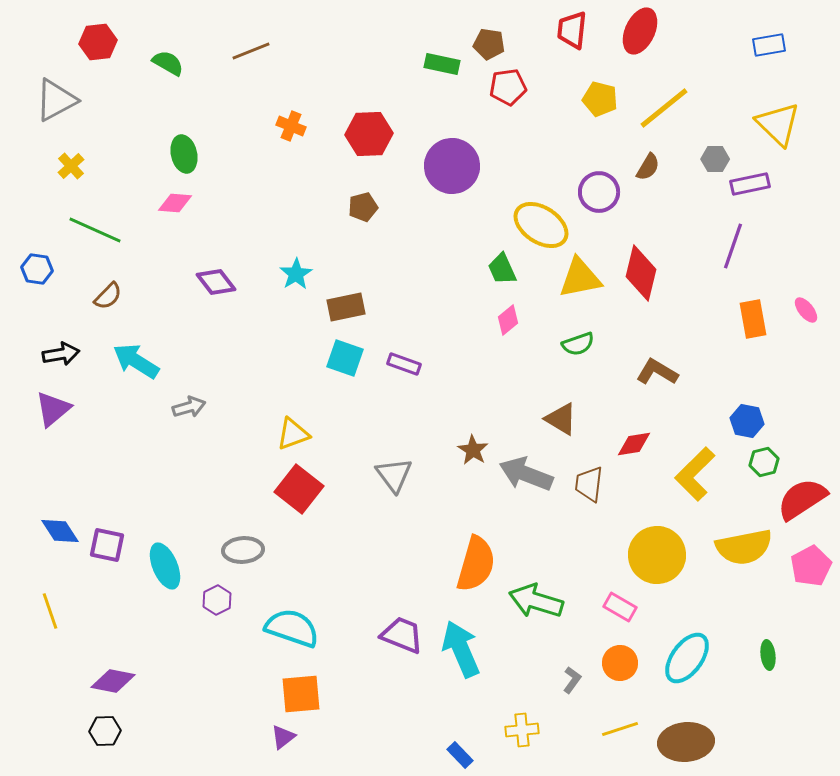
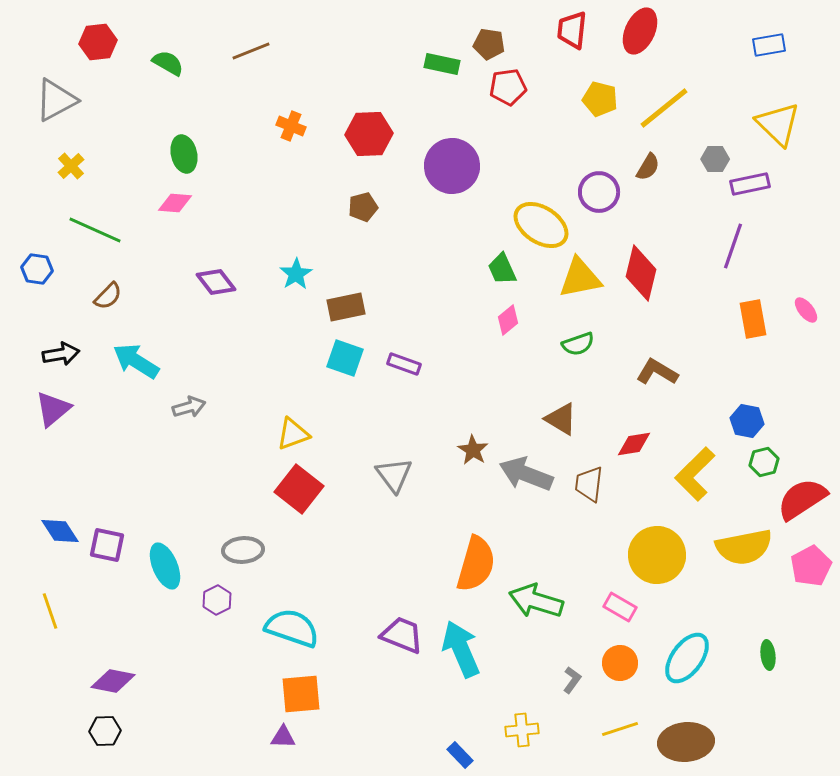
purple triangle at (283, 737): rotated 40 degrees clockwise
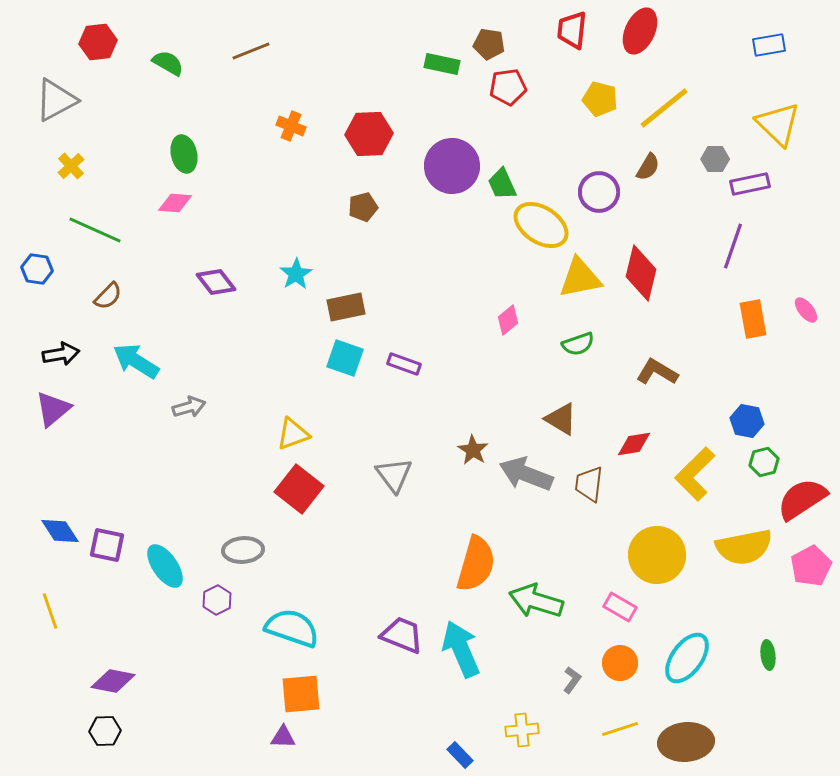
green trapezoid at (502, 269): moved 85 px up
cyan ellipse at (165, 566): rotated 12 degrees counterclockwise
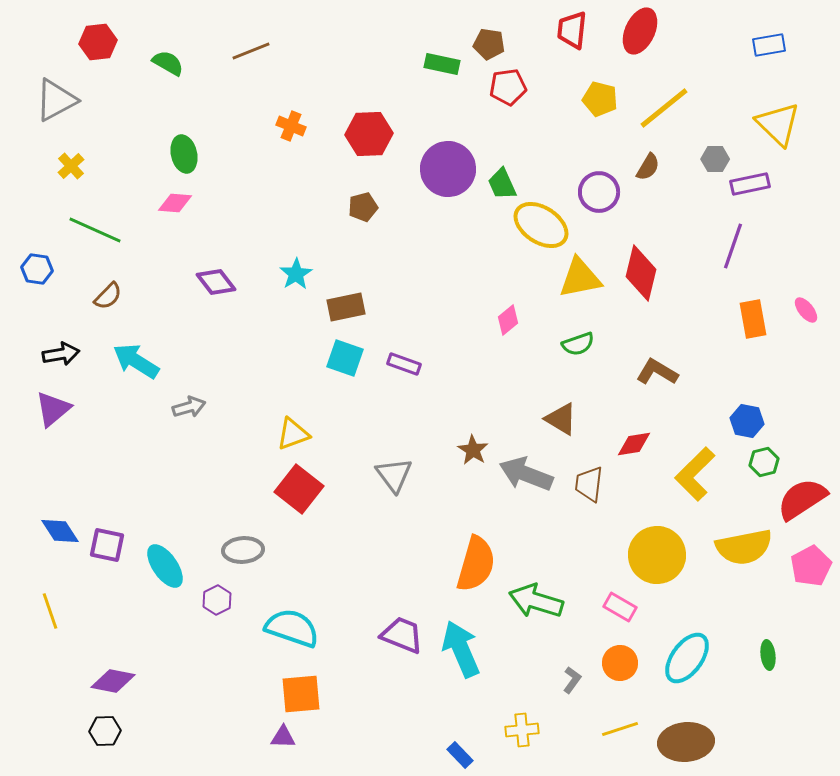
purple circle at (452, 166): moved 4 px left, 3 px down
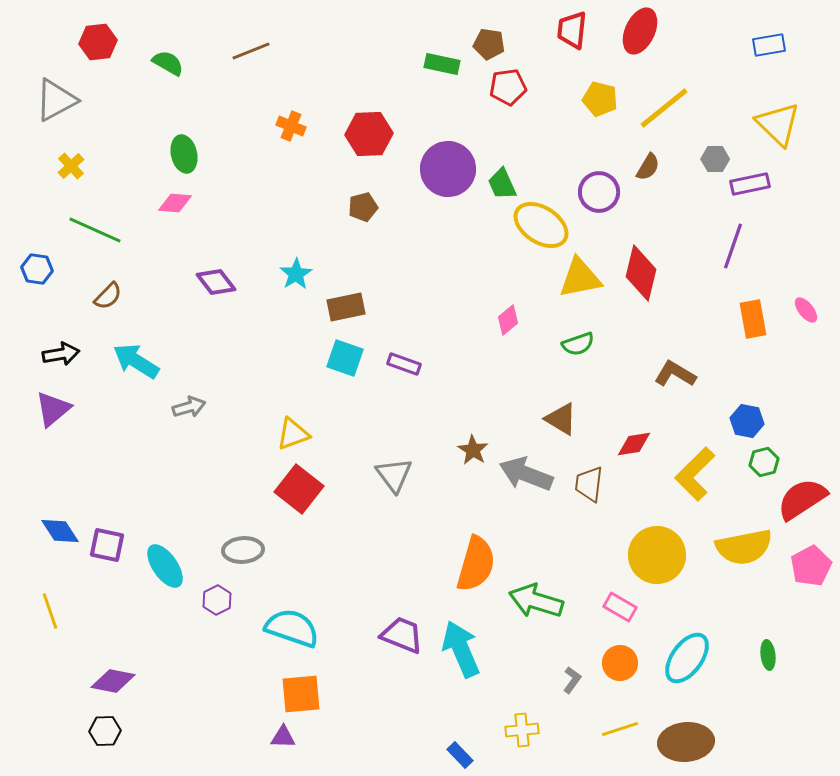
brown L-shape at (657, 372): moved 18 px right, 2 px down
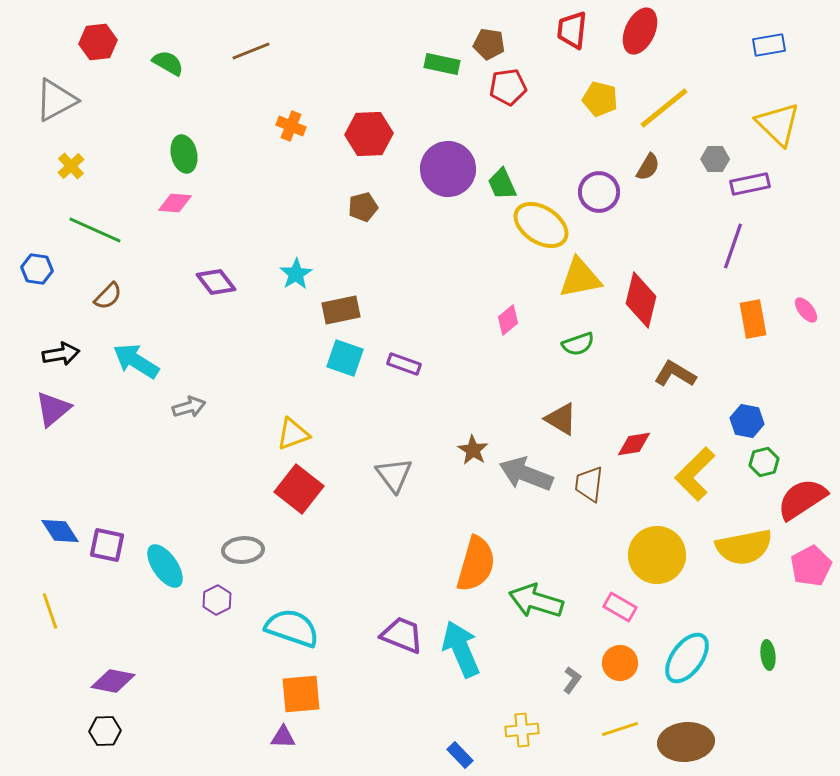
red diamond at (641, 273): moved 27 px down
brown rectangle at (346, 307): moved 5 px left, 3 px down
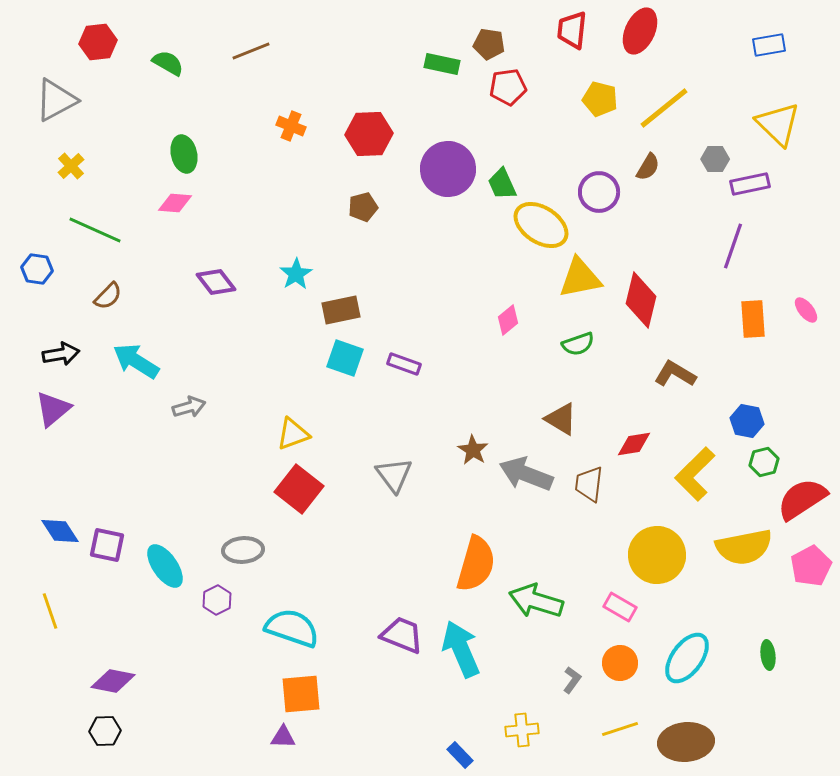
orange rectangle at (753, 319): rotated 6 degrees clockwise
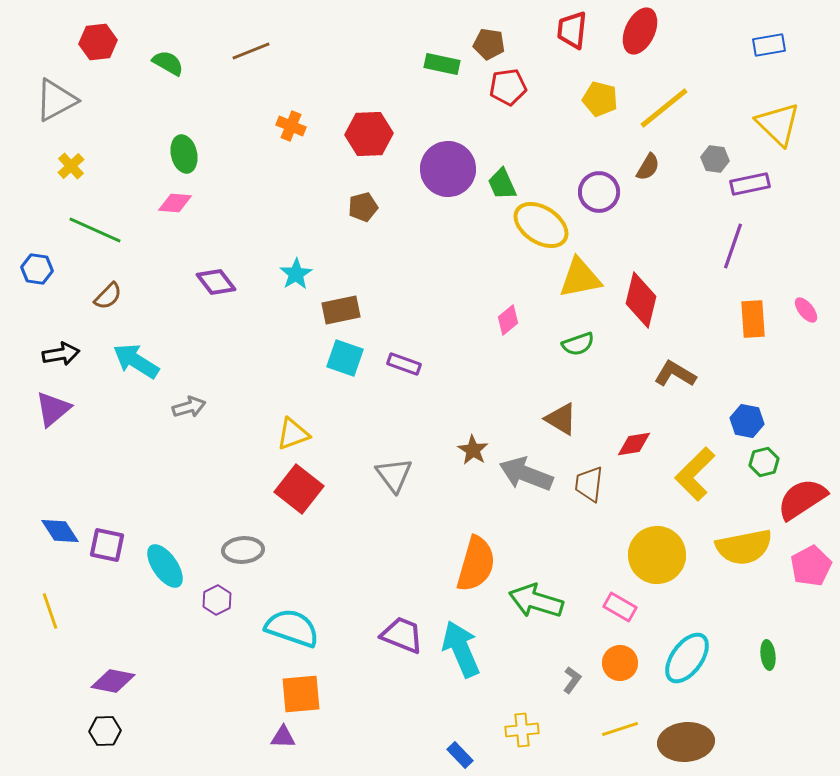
gray hexagon at (715, 159): rotated 8 degrees clockwise
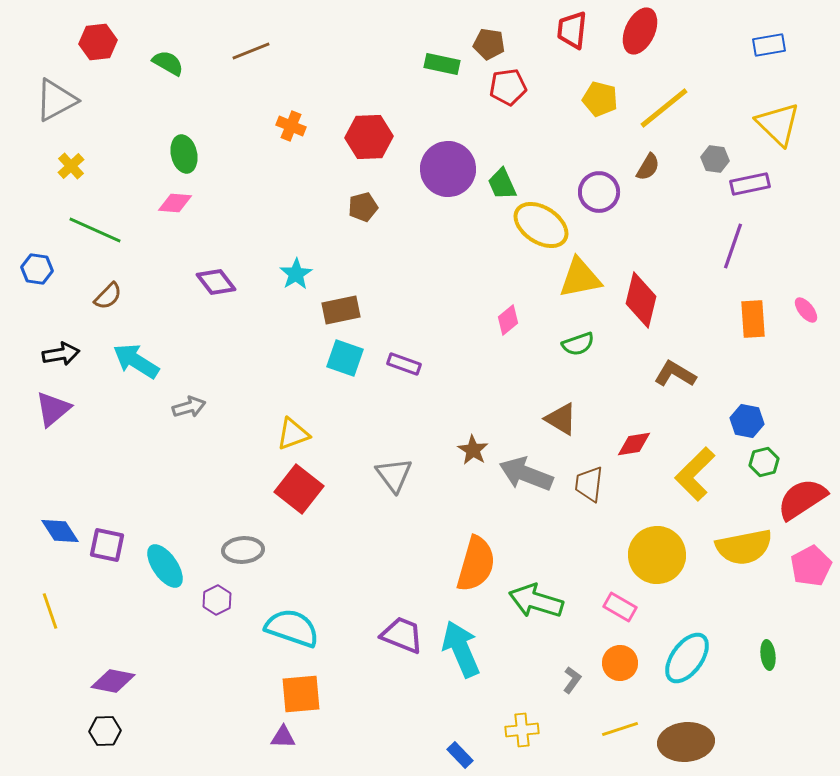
red hexagon at (369, 134): moved 3 px down
